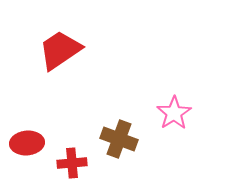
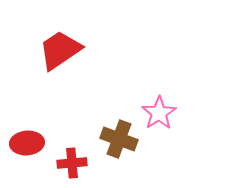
pink star: moved 15 px left
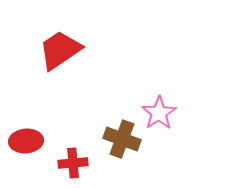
brown cross: moved 3 px right
red ellipse: moved 1 px left, 2 px up
red cross: moved 1 px right
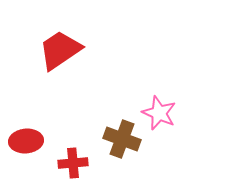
pink star: rotated 16 degrees counterclockwise
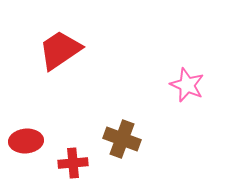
pink star: moved 28 px right, 28 px up
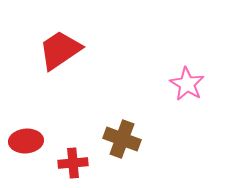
pink star: moved 1 px up; rotated 8 degrees clockwise
